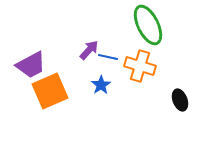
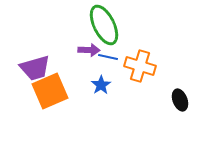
green ellipse: moved 44 px left
purple arrow: rotated 50 degrees clockwise
purple trapezoid: moved 4 px right, 3 px down; rotated 12 degrees clockwise
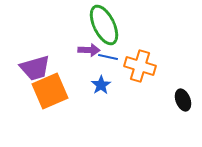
black ellipse: moved 3 px right
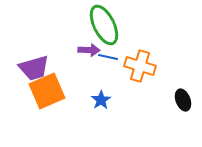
purple trapezoid: moved 1 px left
blue star: moved 15 px down
orange square: moved 3 px left
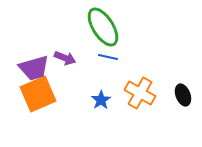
green ellipse: moved 1 px left, 2 px down; rotated 6 degrees counterclockwise
purple arrow: moved 24 px left, 8 px down; rotated 20 degrees clockwise
orange cross: moved 27 px down; rotated 12 degrees clockwise
orange square: moved 9 px left, 3 px down
black ellipse: moved 5 px up
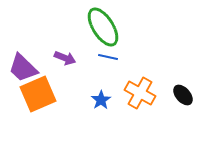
purple trapezoid: moved 11 px left; rotated 60 degrees clockwise
black ellipse: rotated 20 degrees counterclockwise
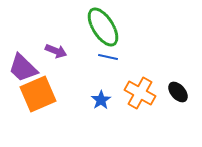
purple arrow: moved 9 px left, 7 px up
black ellipse: moved 5 px left, 3 px up
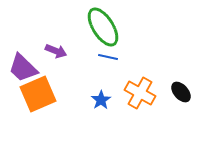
black ellipse: moved 3 px right
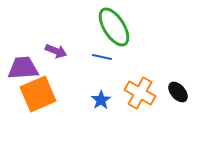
green ellipse: moved 11 px right
blue line: moved 6 px left
purple trapezoid: rotated 132 degrees clockwise
black ellipse: moved 3 px left
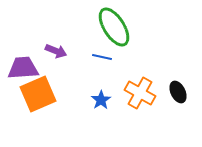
black ellipse: rotated 15 degrees clockwise
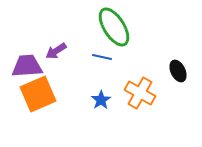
purple arrow: rotated 125 degrees clockwise
purple trapezoid: moved 4 px right, 2 px up
black ellipse: moved 21 px up
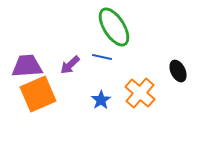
purple arrow: moved 14 px right, 14 px down; rotated 10 degrees counterclockwise
orange cross: rotated 12 degrees clockwise
